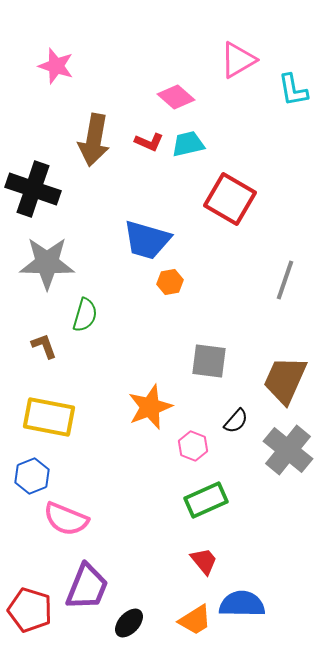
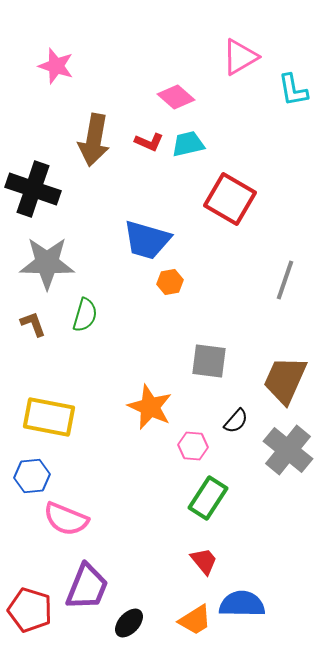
pink triangle: moved 2 px right, 3 px up
brown L-shape: moved 11 px left, 22 px up
orange star: rotated 27 degrees counterclockwise
pink hexagon: rotated 16 degrees counterclockwise
blue hexagon: rotated 16 degrees clockwise
green rectangle: moved 2 px right, 2 px up; rotated 33 degrees counterclockwise
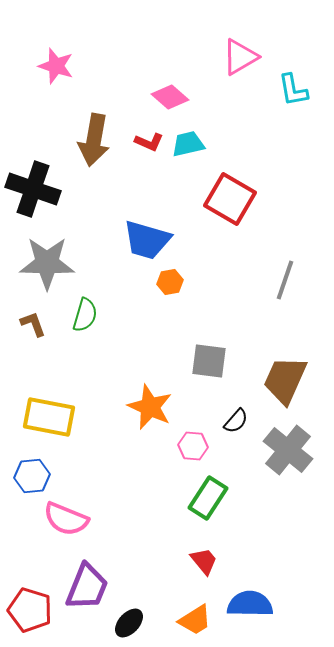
pink diamond: moved 6 px left
blue semicircle: moved 8 px right
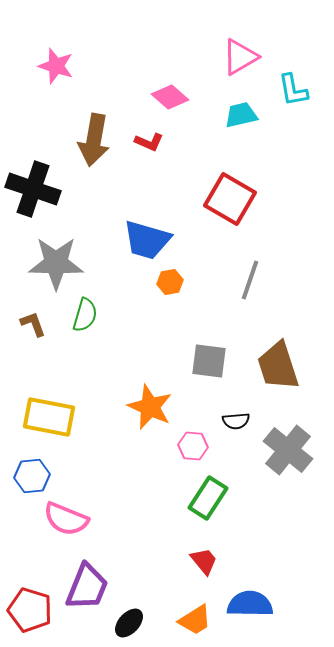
cyan trapezoid: moved 53 px right, 29 px up
gray star: moved 9 px right
gray line: moved 35 px left
brown trapezoid: moved 7 px left, 14 px up; rotated 42 degrees counterclockwise
black semicircle: rotated 44 degrees clockwise
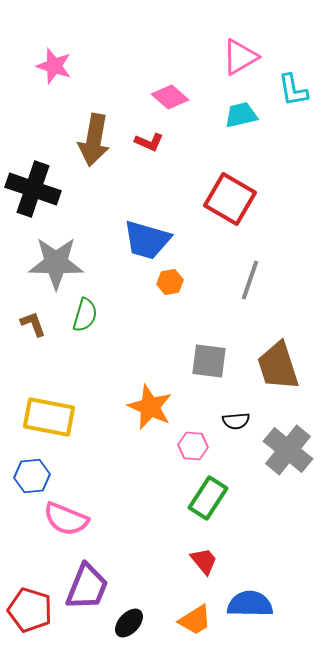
pink star: moved 2 px left
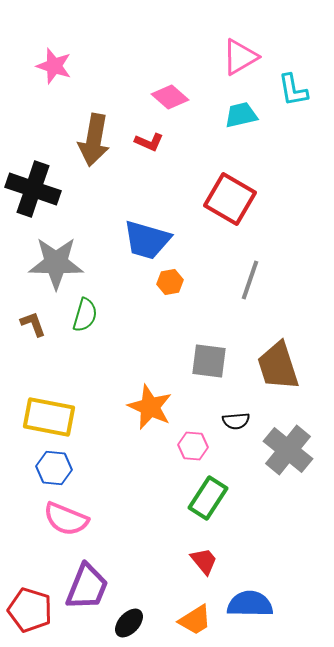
blue hexagon: moved 22 px right, 8 px up; rotated 12 degrees clockwise
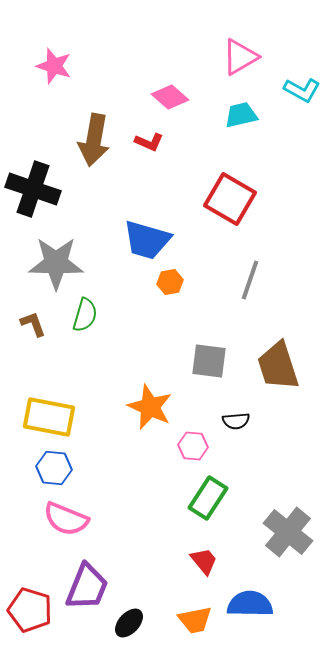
cyan L-shape: moved 9 px right; rotated 51 degrees counterclockwise
gray cross: moved 82 px down
orange trapezoid: rotated 21 degrees clockwise
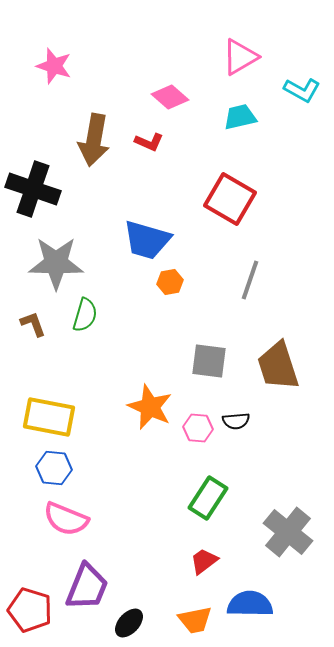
cyan trapezoid: moved 1 px left, 2 px down
pink hexagon: moved 5 px right, 18 px up
red trapezoid: rotated 88 degrees counterclockwise
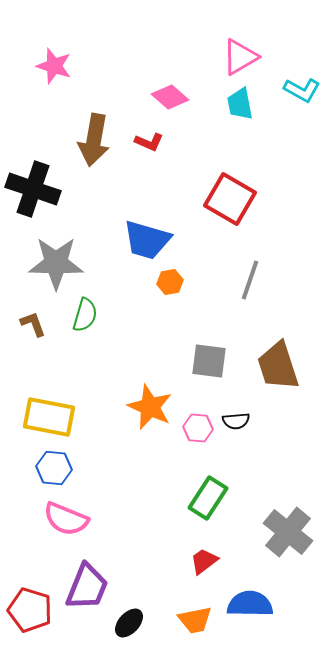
cyan trapezoid: moved 13 px up; rotated 88 degrees counterclockwise
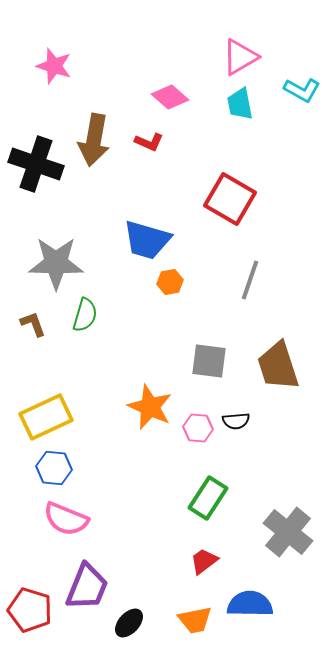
black cross: moved 3 px right, 25 px up
yellow rectangle: moved 3 px left; rotated 36 degrees counterclockwise
